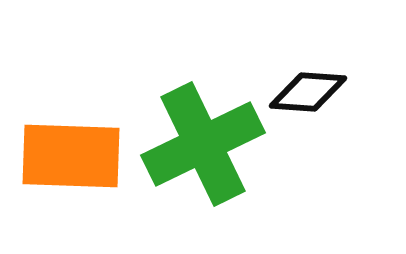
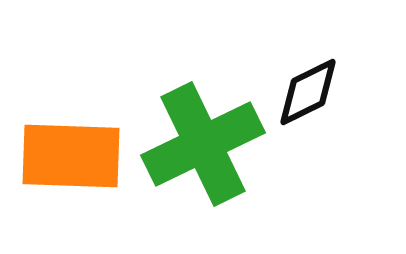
black diamond: rotated 30 degrees counterclockwise
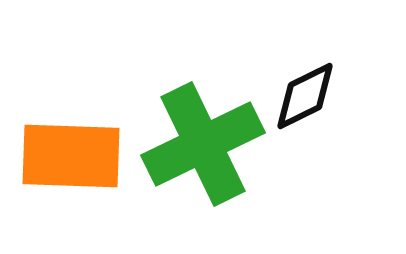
black diamond: moved 3 px left, 4 px down
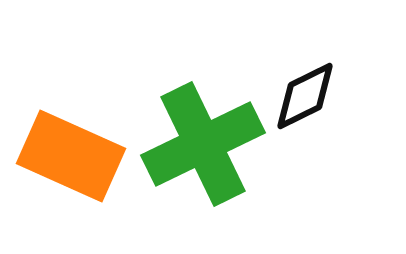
orange rectangle: rotated 22 degrees clockwise
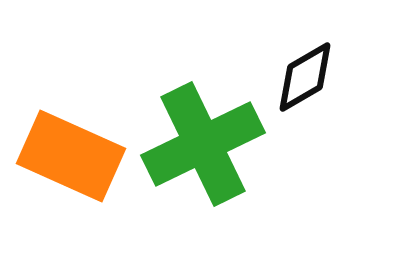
black diamond: moved 19 px up; rotated 4 degrees counterclockwise
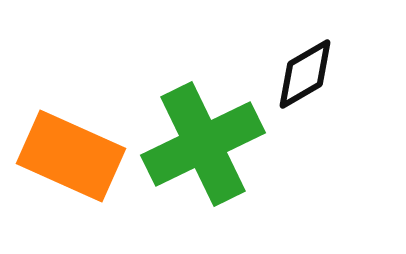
black diamond: moved 3 px up
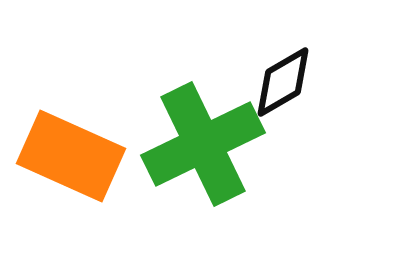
black diamond: moved 22 px left, 8 px down
